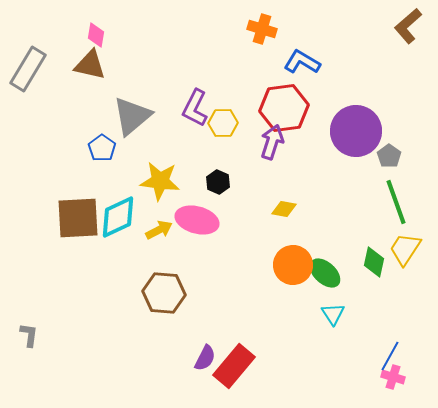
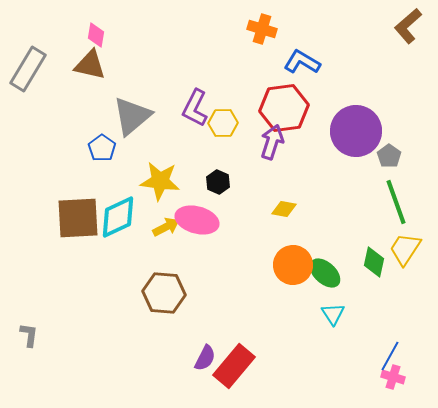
yellow arrow: moved 7 px right, 3 px up
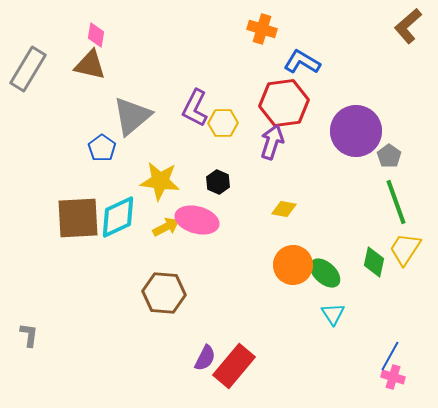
red hexagon: moved 5 px up
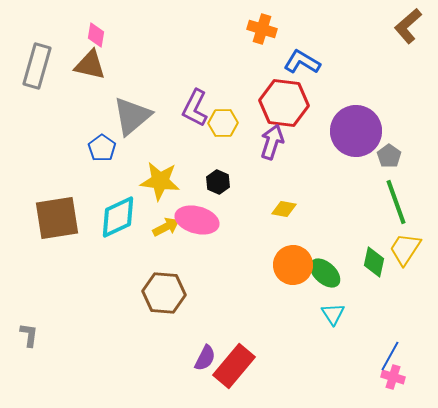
gray rectangle: moved 9 px right, 3 px up; rotated 15 degrees counterclockwise
red hexagon: rotated 15 degrees clockwise
brown square: moved 21 px left; rotated 6 degrees counterclockwise
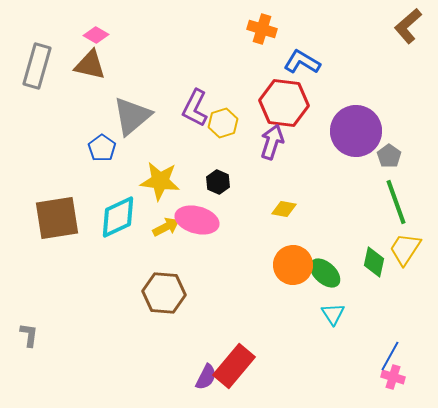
pink diamond: rotated 70 degrees counterclockwise
yellow hexagon: rotated 16 degrees counterclockwise
purple semicircle: moved 1 px right, 19 px down
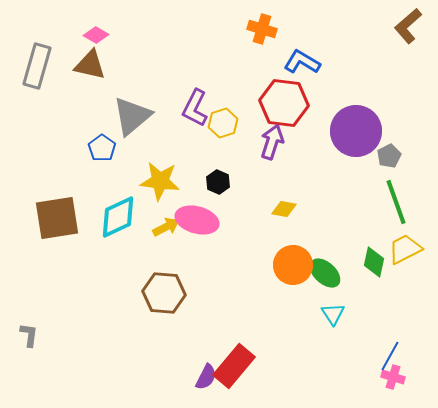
gray pentagon: rotated 10 degrees clockwise
yellow trapezoid: rotated 30 degrees clockwise
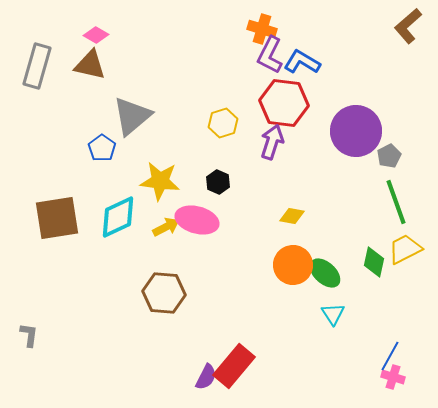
purple L-shape: moved 75 px right, 53 px up
yellow diamond: moved 8 px right, 7 px down
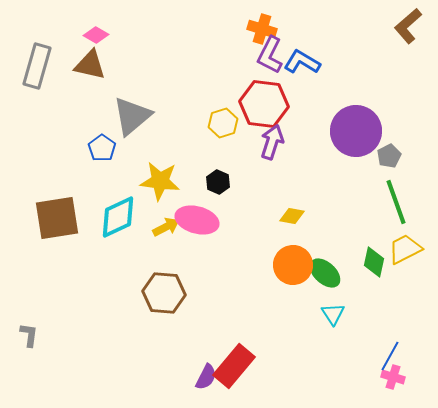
red hexagon: moved 20 px left, 1 px down
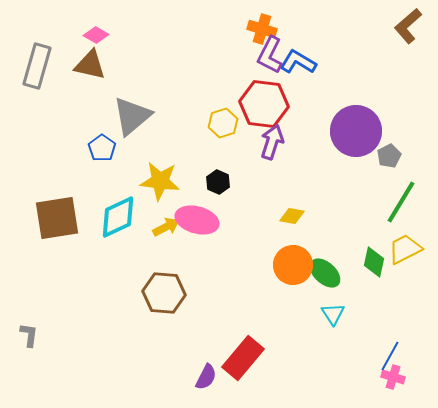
blue L-shape: moved 4 px left
green line: moved 5 px right; rotated 51 degrees clockwise
red rectangle: moved 9 px right, 8 px up
